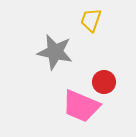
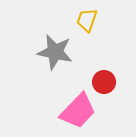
yellow trapezoid: moved 4 px left
pink trapezoid: moved 3 px left, 5 px down; rotated 69 degrees counterclockwise
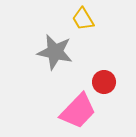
yellow trapezoid: moved 4 px left, 1 px up; rotated 50 degrees counterclockwise
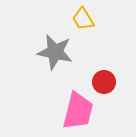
pink trapezoid: rotated 30 degrees counterclockwise
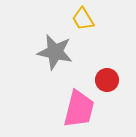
red circle: moved 3 px right, 2 px up
pink trapezoid: moved 1 px right, 2 px up
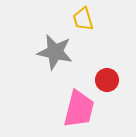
yellow trapezoid: rotated 15 degrees clockwise
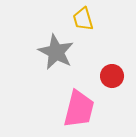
gray star: moved 1 px right; rotated 15 degrees clockwise
red circle: moved 5 px right, 4 px up
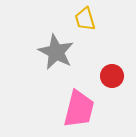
yellow trapezoid: moved 2 px right
